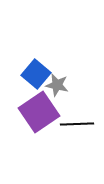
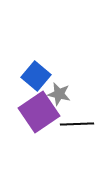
blue square: moved 2 px down
gray star: moved 2 px right, 9 px down
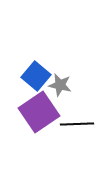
gray star: moved 1 px right, 9 px up
